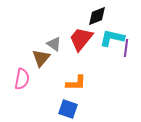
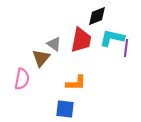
red trapezoid: moved 1 px down; rotated 152 degrees clockwise
blue square: moved 3 px left; rotated 12 degrees counterclockwise
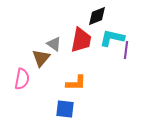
purple line: moved 2 px down
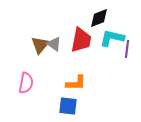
black diamond: moved 2 px right, 2 px down
purple line: moved 1 px right, 1 px up
brown triangle: moved 1 px left, 13 px up
pink semicircle: moved 4 px right, 4 px down
blue square: moved 3 px right, 3 px up
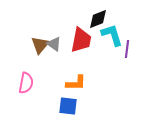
black diamond: moved 1 px left, 1 px down
cyan L-shape: moved 3 px up; rotated 60 degrees clockwise
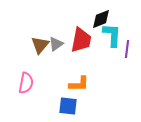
black diamond: moved 3 px right
cyan L-shape: rotated 20 degrees clockwise
gray triangle: moved 2 px right; rotated 49 degrees clockwise
orange L-shape: moved 3 px right, 1 px down
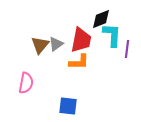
orange L-shape: moved 22 px up
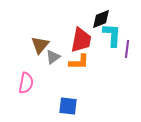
gray triangle: moved 3 px left, 13 px down
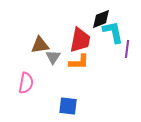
cyan L-shape: moved 1 px right, 3 px up; rotated 15 degrees counterclockwise
red trapezoid: moved 1 px left
brown triangle: rotated 42 degrees clockwise
gray triangle: rotated 21 degrees counterclockwise
